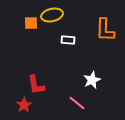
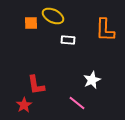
yellow ellipse: moved 1 px right, 1 px down; rotated 40 degrees clockwise
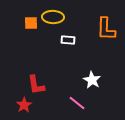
yellow ellipse: moved 1 px down; rotated 25 degrees counterclockwise
orange L-shape: moved 1 px right, 1 px up
white star: rotated 18 degrees counterclockwise
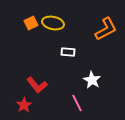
yellow ellipse: moved 6 px down; rotated 10 degrees clockwise
orange square: rotated 24 degrees counterclockwise
orange L-shape: rotated 120 degrees counterclockwise
white rectangle: moved 12 px down
red L-shape: moved 1 px right; rotated 30 degrees counterclockwise
pink line: rotated 24 degrees clockwise
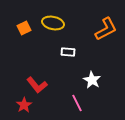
orange square: moved 7 px left, 5 px down
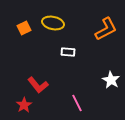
white star: moved 19 px right
red L-shape: moved 1 px right
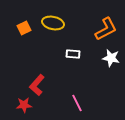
white rectangle: moved 5 px right, 2 px down
white star: moved 22 px up; rotated 18 degrees counterclockwise
red L-shape: moved 1 px left; rotated 80 degrees clockwise
red star: rotated 28 degrees clockwise
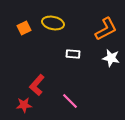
pink line: moved 7 px left, 2 px up; rotated 18 degrees counterclockwise
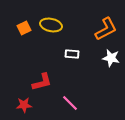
yellow ellipse: moved 2 px left, 2 px down
white rectangle: moved 1 px left
red L-shape: moved 5 px right, 3 px up; rotated 145 degrees counterclockwise
pink line: moved 2 px down
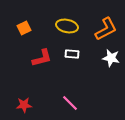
yellow ellipse: moved 16 px right, 1 px down
red L-shape: moved 24 px up
